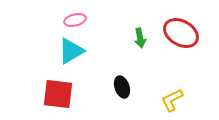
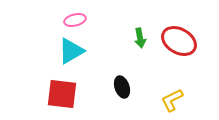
red ellipse: moved 2 px left, 8 px down
red square: moved 4 px right
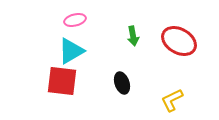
green arrow: moved 7 px left, 2 px up
black ellipse: moved 4 px up
red square: moved 13 px up
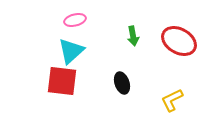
cyan triangle: rotated 12 degrees counterclockwise
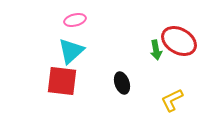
green arrow: moved 23 px right, 14 px down
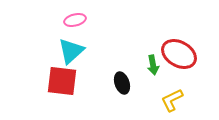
red ellipse: moved 13 px down
green arrow: moved 3 px left, 15 px down
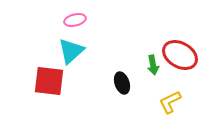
red ellipse: moved 1 px right, 1 px down
red square: moved 13 px left
yellow L-shape: moved 2 px left, 2 px down
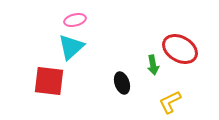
cyan triangle: moved 4 px up
red ellipse: moved 6 px up
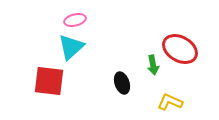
yellow L-shape: rotated 50 degrees clockwise
